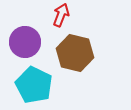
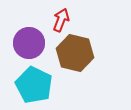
red arrow: moved 5 px down
purple circle: moved 4 px right, 1 px down
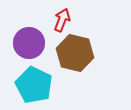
red arrow: moved 1 px right
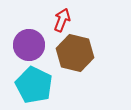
purple circle: moved 2 px down
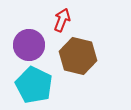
brown hexagon: moved 3 px right, 3 px down
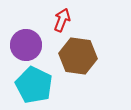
purple circle: moved 3 px left
brown hexagon: rotated 6 degrees counterclockwise
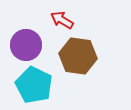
red arrow: rotated 80 degrees counterclockwise
